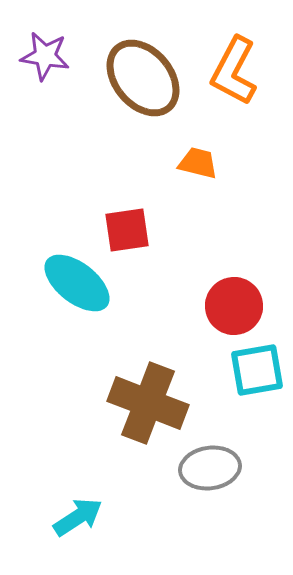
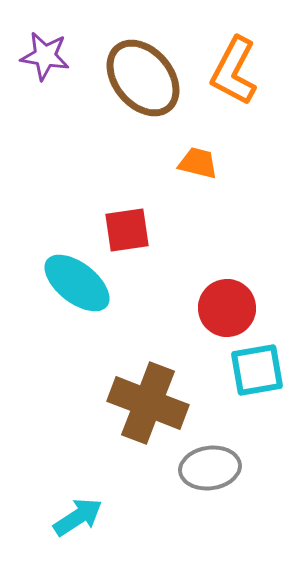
red circle: moved 7 px left, 2 px down
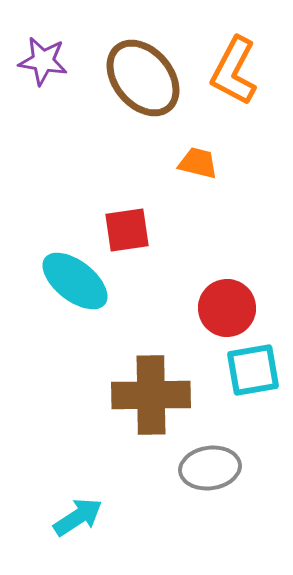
purple star: moved 2 px left, 5 px down
cyan ellipse: moved 2 px left, 2 px up
cyan square: moved 4 px left
brown cross: moved 3 px right, 8 px up; rotated 22 degrees counterclockwise
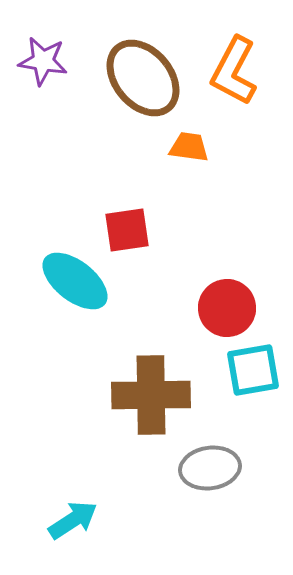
orange trapezoid: moved 9 px left, 16 px up; rotated 6 degrees counterclockwise
cyan arrow: moved 5 px left, 3 px down
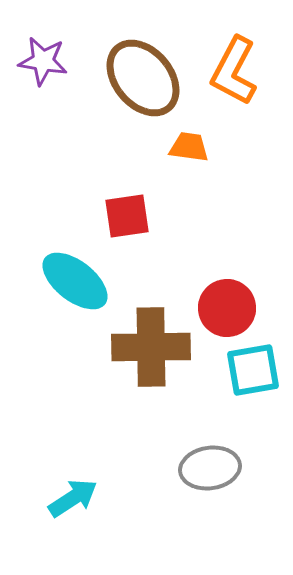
red square: moved 14 px up
brown cross: moved 48 px up
cyan arrow: moved 22 px up
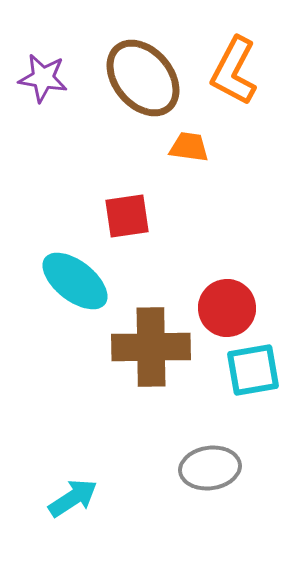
purple star: moved 17 px down
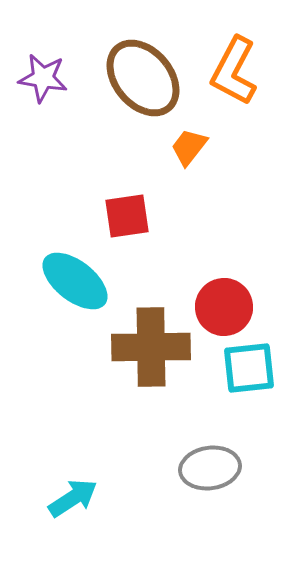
orange trapezoid: rotated 60 degrees counterclockwise
red circle: moved 3 px left, 1 px up
cyan square: moved 4 px left, 2 px up; rotated 4 degrees clockwise
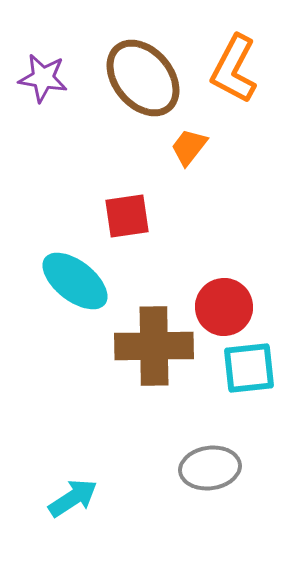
orange L-shape: moved 2 px up
brown cross: moved 3 px right, 1 px up
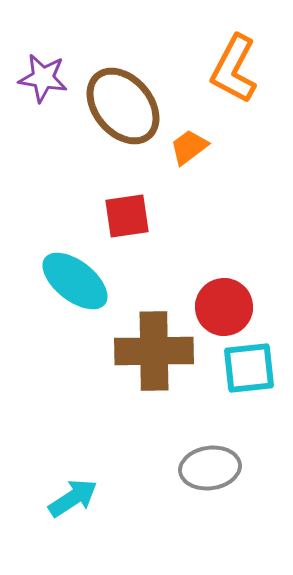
brown ellipse: moved 20 px left, 28 px down
orange trapezoid: rotated 15 degrees clockwise
brown cross: moved 5 px down
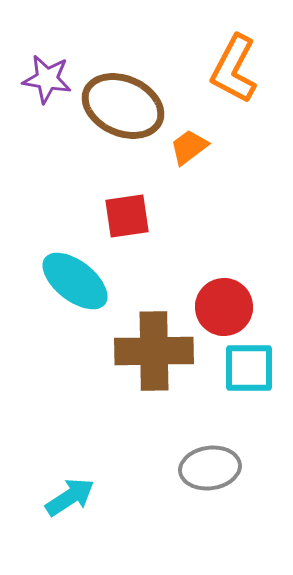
purple star: moved 4 px right, 1 px down
brown ellipse: rotated 26 degrees counterclockwise
cyan square: rotated 6 degrees clockwise
cyan arrow: moved 3 px left, 1 px up
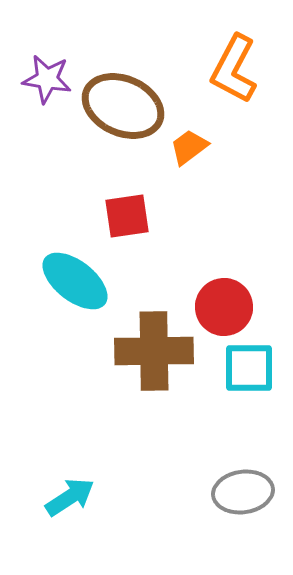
gray ellipse: moved 33 px right, 24 px down
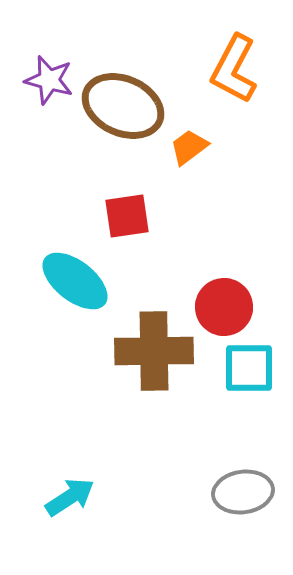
purple star: moved 2 px right, 1 px down; rotated 6 degrees clockwise
